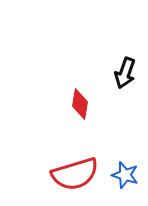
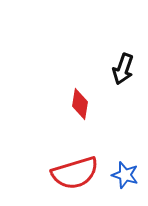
black arrow: moved 2 px left, 4 px up
red semicircle: moved 1 px up
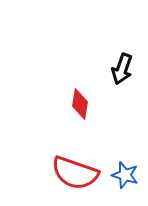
black arrow: moved 1 px left
red semicircle: rotated 36 degrees clockwise
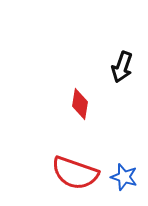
black arrow: moved 2 px up
blue star: moved 1 px left, 2 px down
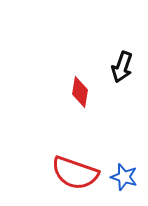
red diamond: moved 12 px up
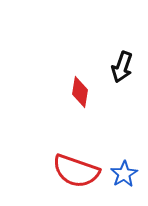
red semicircle: moved 1 px right, 2 px up
blue star: moved 3 px up; rotated 24 degrees clockwise
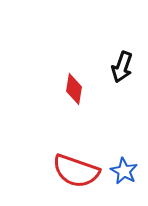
red diamond: moved 6 px left, 3 px up
blue star: moved 3 px up; rotated 12 degrees counterclockwise
